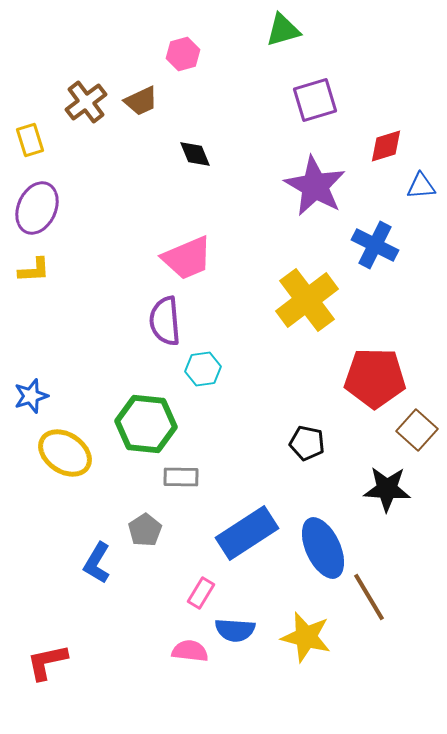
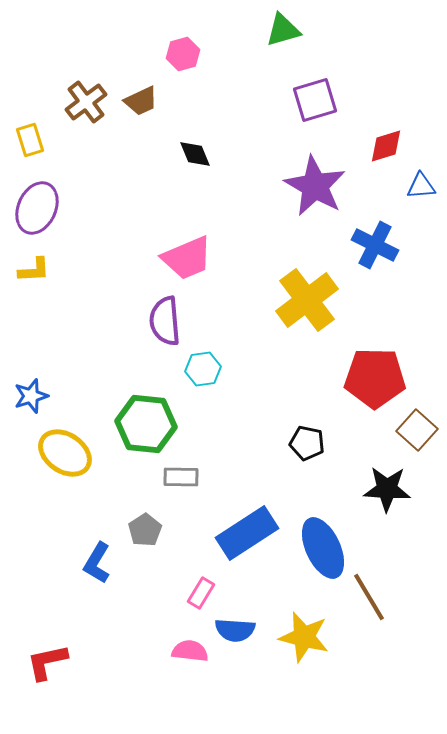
yellow star: moved 2 px left
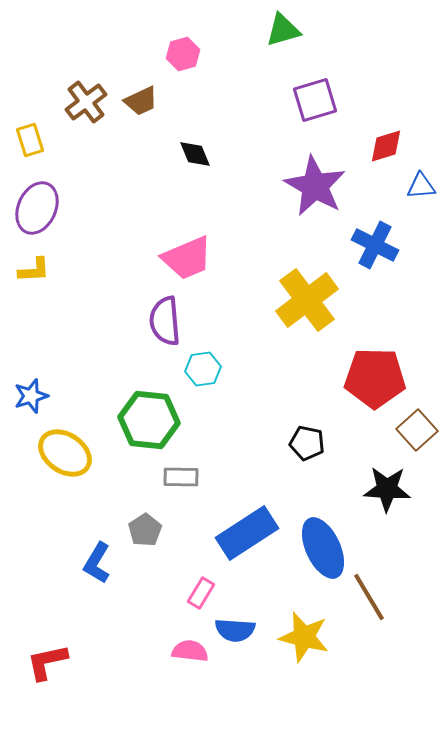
green hexagon: moved 3 px right, 4 px up
brown square: rotated 6 degrees clockwise
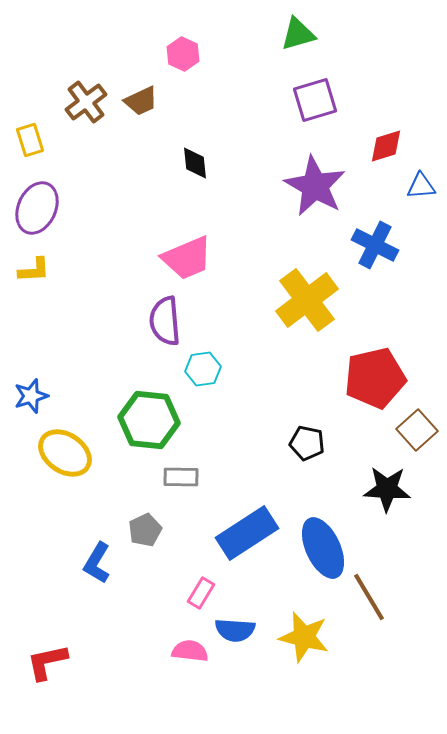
green triangle: moved 15 px right, 4 px down
pink hexagon: rotated 20 degrees counterclockwise
black diamond: moved 9 px down; rotated 16 degrees clockwise
red pentagon: rotated 14 degrees counterclockwise
gray pentagon: rotated 8 degrees clockwise
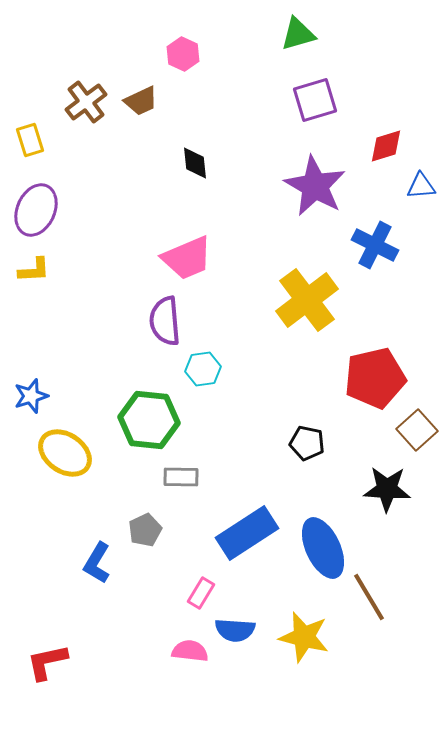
purple ellipse: moved 1 px left, 2 px down
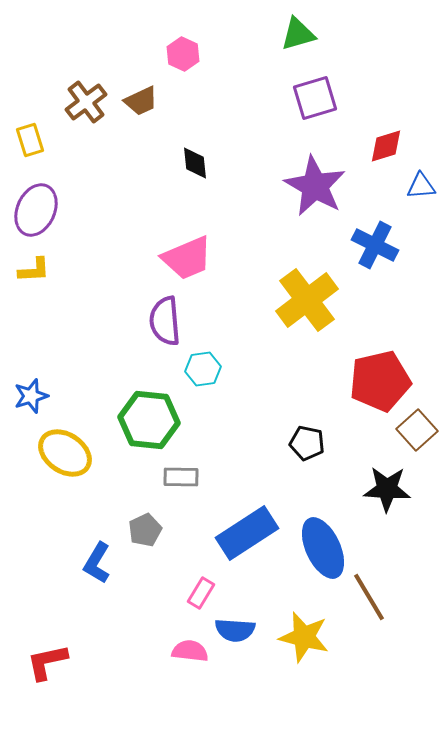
purple square: moved 2 px up
red pentagon: moved 5 px right, 3 px down
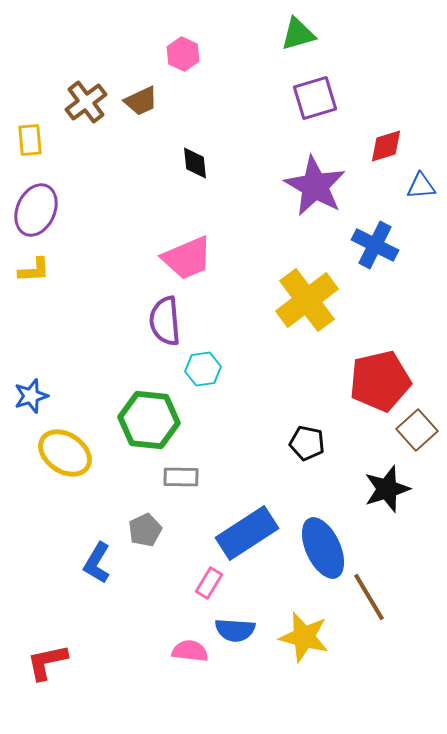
yellow rectangle: rotated 12 degrees clockwise
black star: rotated 21 degrees counterclockwise
pink rectangle: moved 8 px right, 10 px up
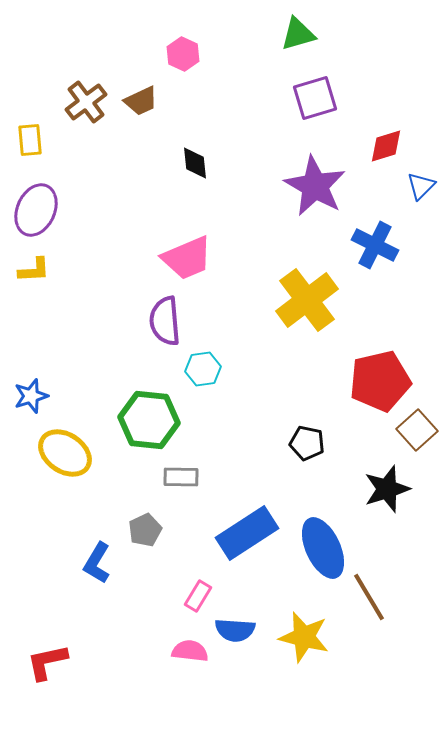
blue triangle: rotated 40 degrees counterclockwise
pink rectangle: moved 11 px left, 13 px down
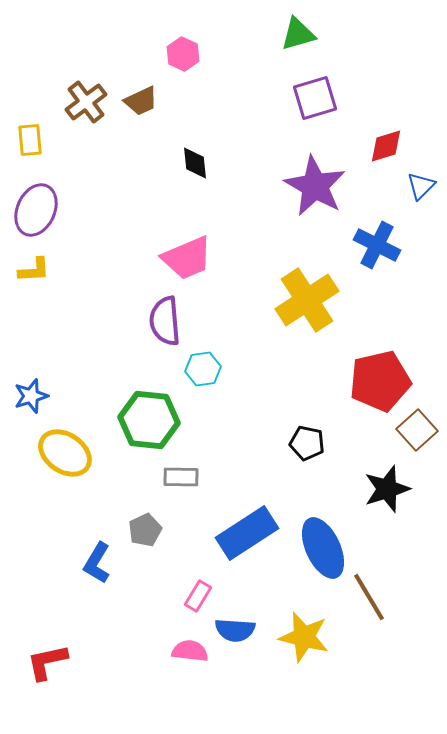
blue cross: moved 2 px right
yellow cross: rotated 4 degrees clockwise
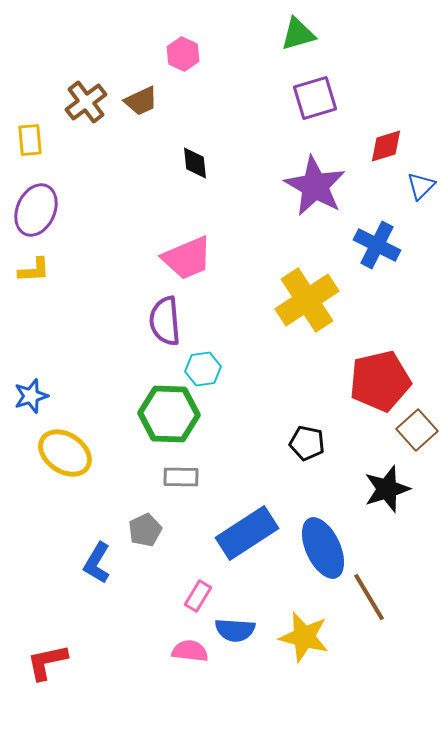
green hexagon: moved 20 px right, 6 px up; rotated 4 degrees counterclockwise
